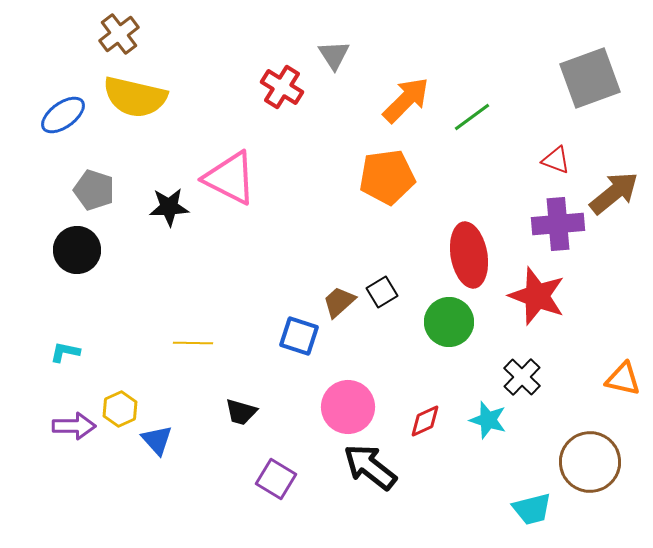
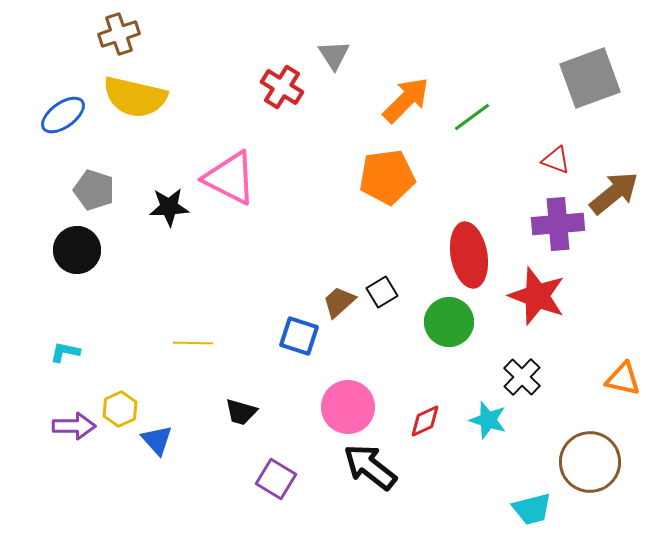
brown cross: rotated 18 degrees clockwise
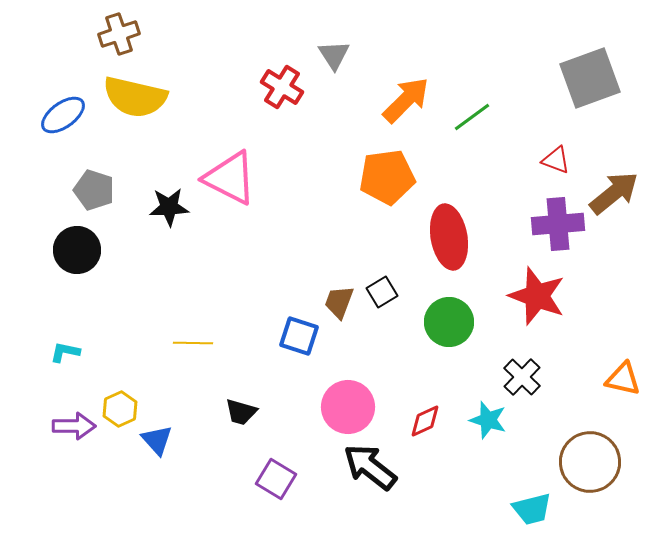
red ellipse: moved 20 px left, 18 px up
brown trapezoid: rotated 27 degrees counterclockwise
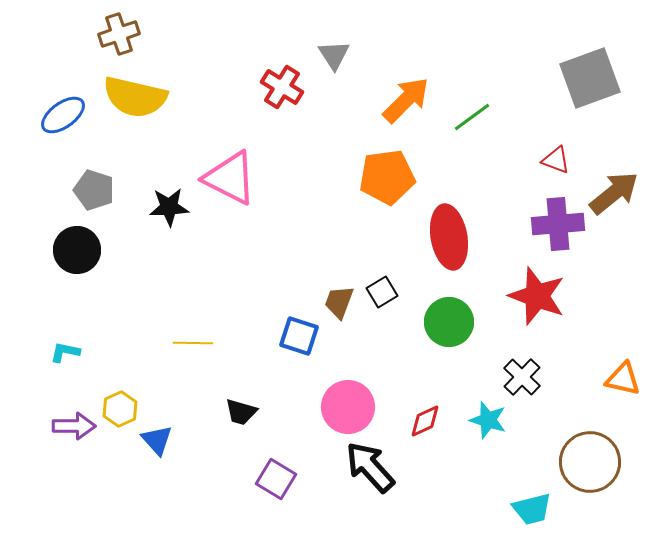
black arrow: rotated 10 degrees clockwise
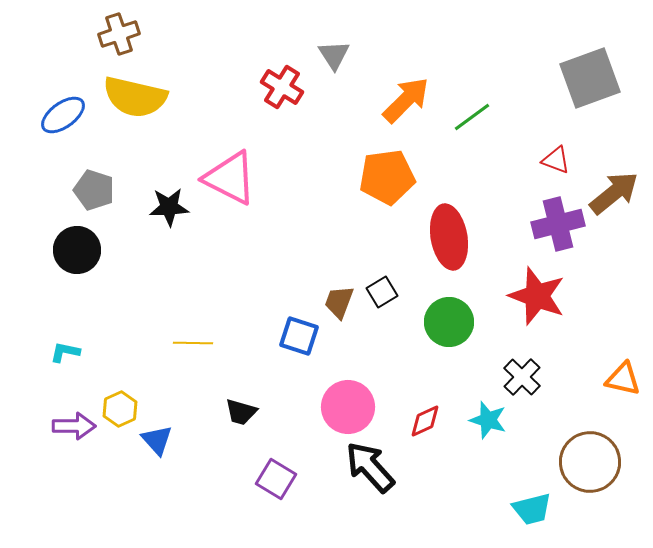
purple cross: rotated 9 degrees counterclockwise
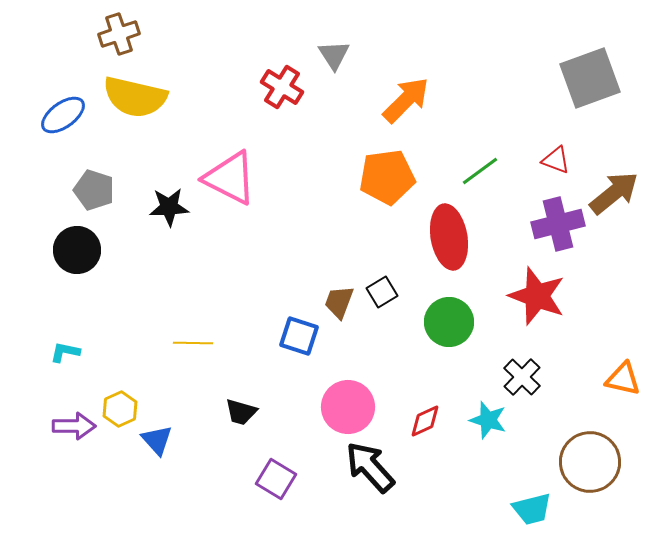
green line: moved 8 px right, 54 px down
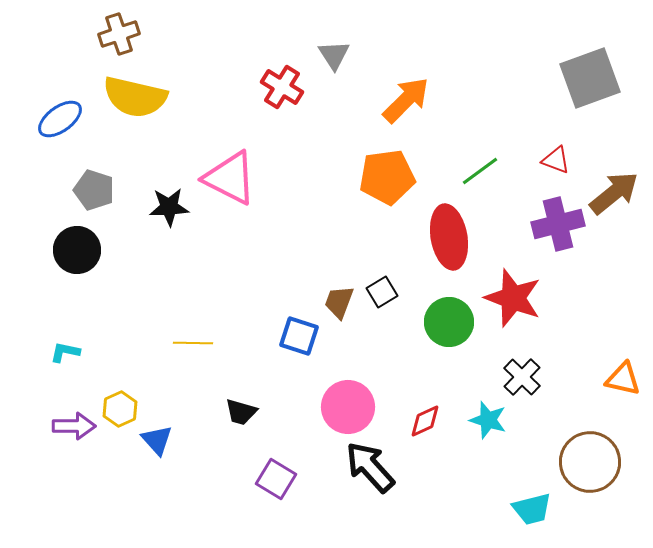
blue ellipse: moved 3 px left, 4 px down
red star: moved 24 px left, 2 px down
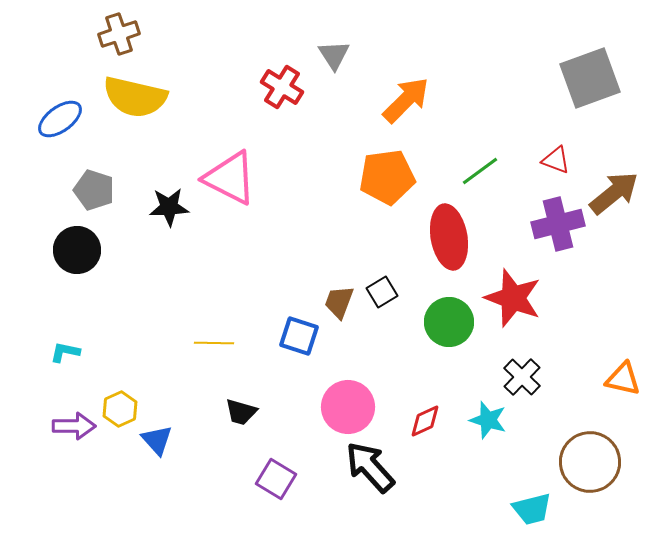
yellow line: moved 21 px right
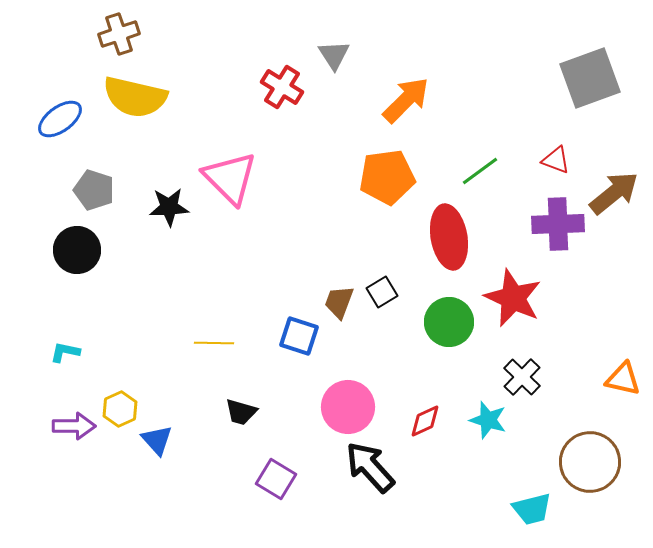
pink triangle: rotated 18 degrees clockwise
purple cross: rotated 12 degrees clockwise
red star: rotated 4 degrees clockwise
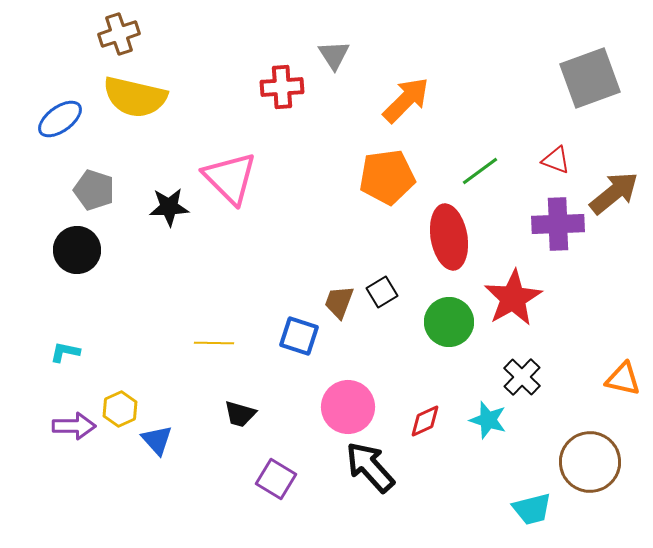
red cross: rotated 36 degrees counterclockwise
red star: rotated 18 degrees clockwise
black trapezoid: moved 1 px left, 2 px down
